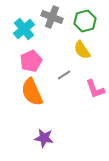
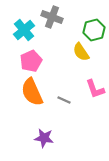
green hexagon: moved 9 px right, 9 px down
cyan cross: moved 1 px down
yellow semicircle: moved 1 px left, 2 px down
gray line: moved 25 px down; rotated 56 degrees clockwise
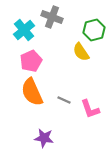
pink L-shape: moved 5 px left, 20 px down
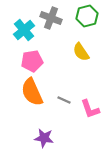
gray cross: moved 1 px left, 1 px down
green hexagon: moved 7 px left, 14 px up
pink pentagon: moved 1 px right; rotated 15 degrees clockwise
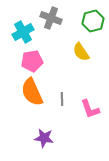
green hexagon: moved 6 px right, 5 px down
cyan cross: moved 1 px left, 2 px down; rotated 10 degrees clockwise
gray line: moved 2 px left, 1 px up; rotated 64 degrees clockwise
